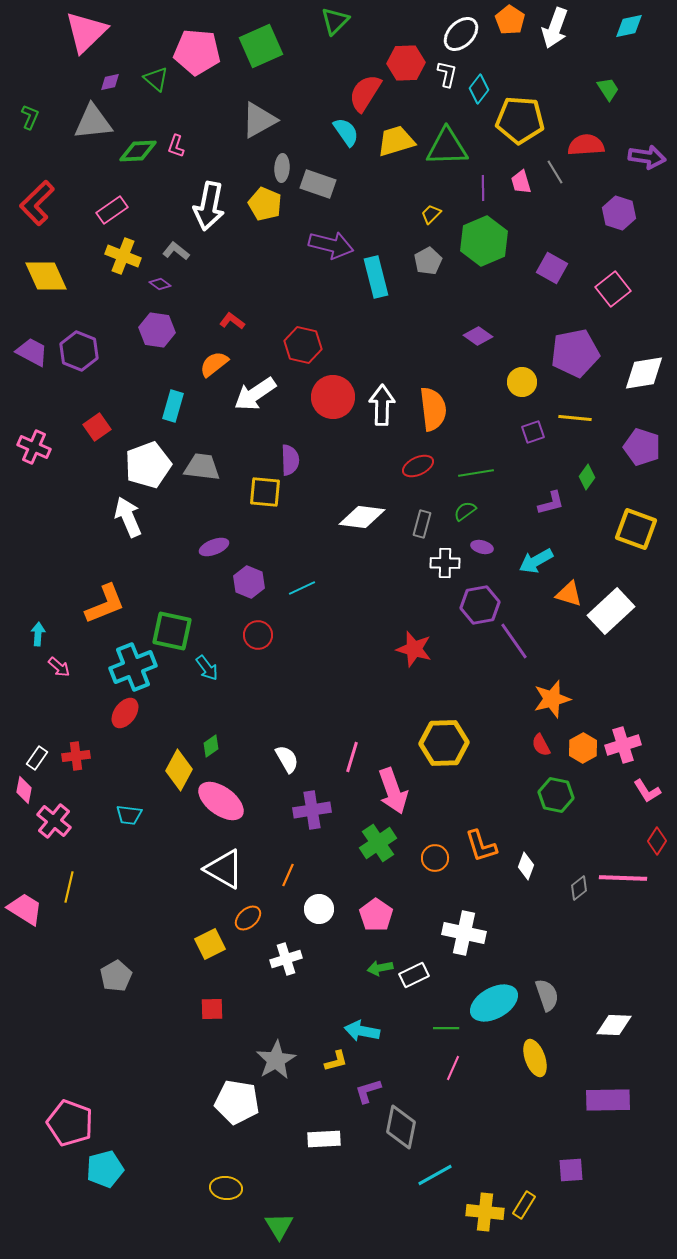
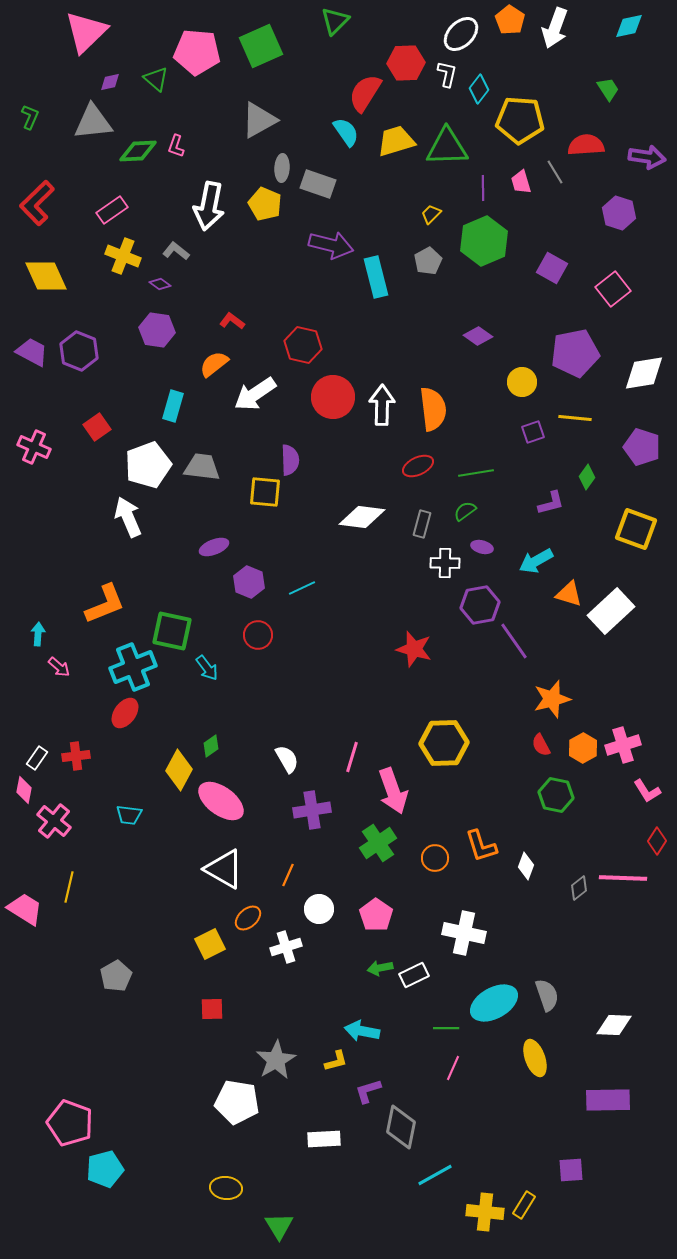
white cross at (286, 959): moved 12 px up
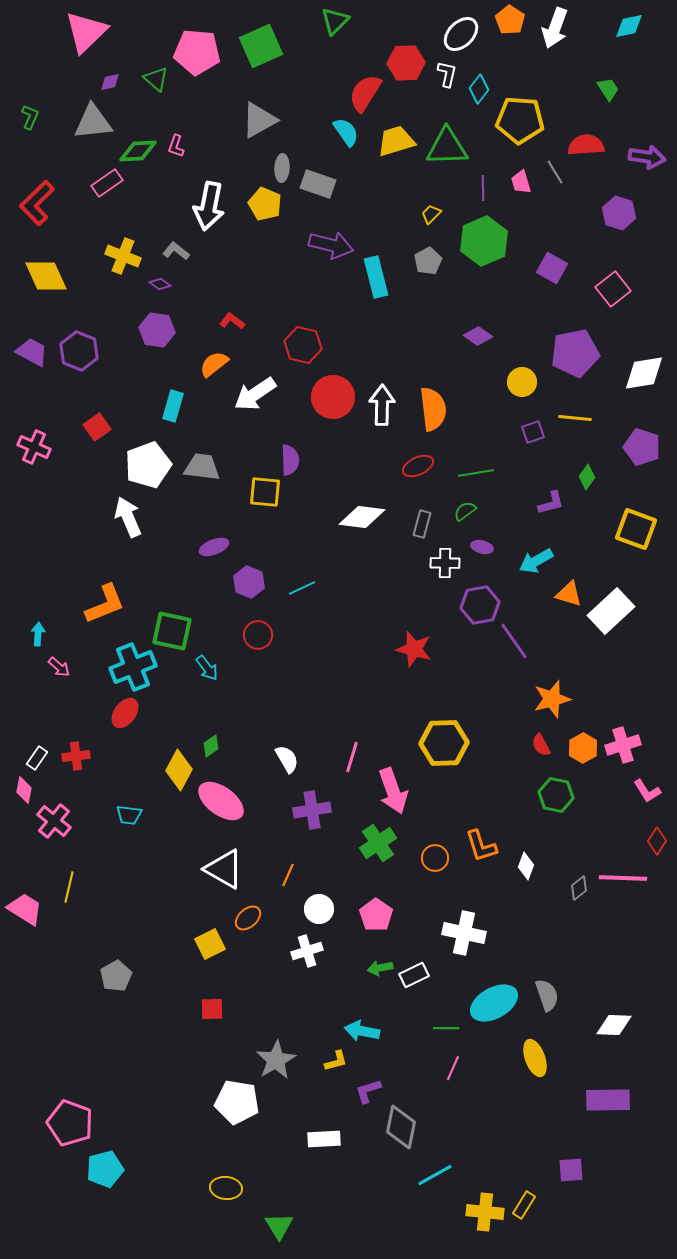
pink rectangle at (112, 210): moved 5 px left, 27 px up
white cross at (286, 947): moved 21 px right, 4 px down
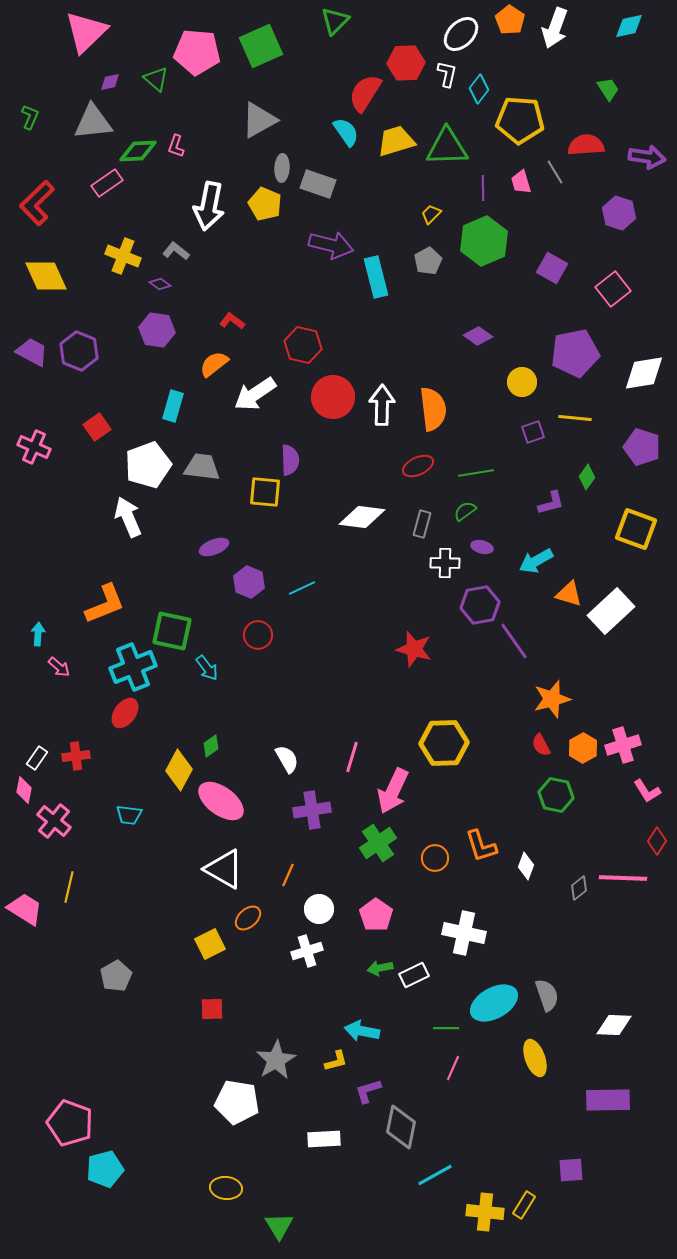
pink arrow at (393, 791): rotated 45 degrees clockwise
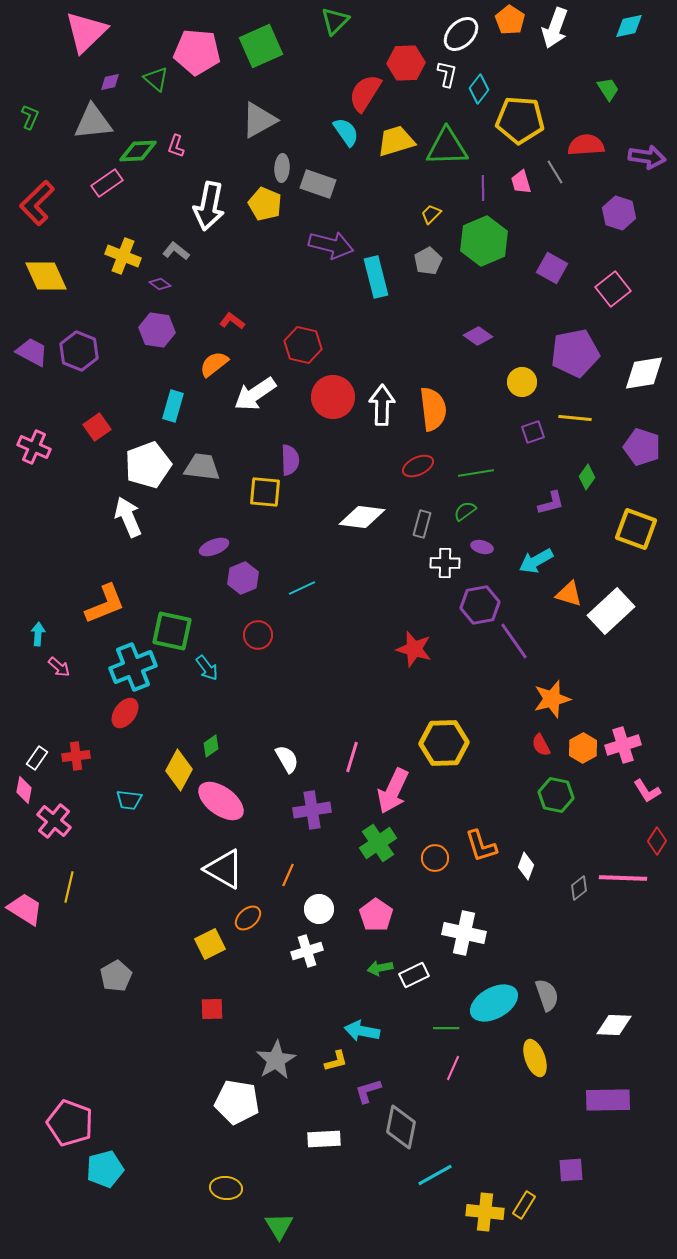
purple hexagon at (249, 582): moved 6 px left, 4 px up; rotated 16 degrees clockwise
cyan trapezoid at (129, 815): moved 15 px up
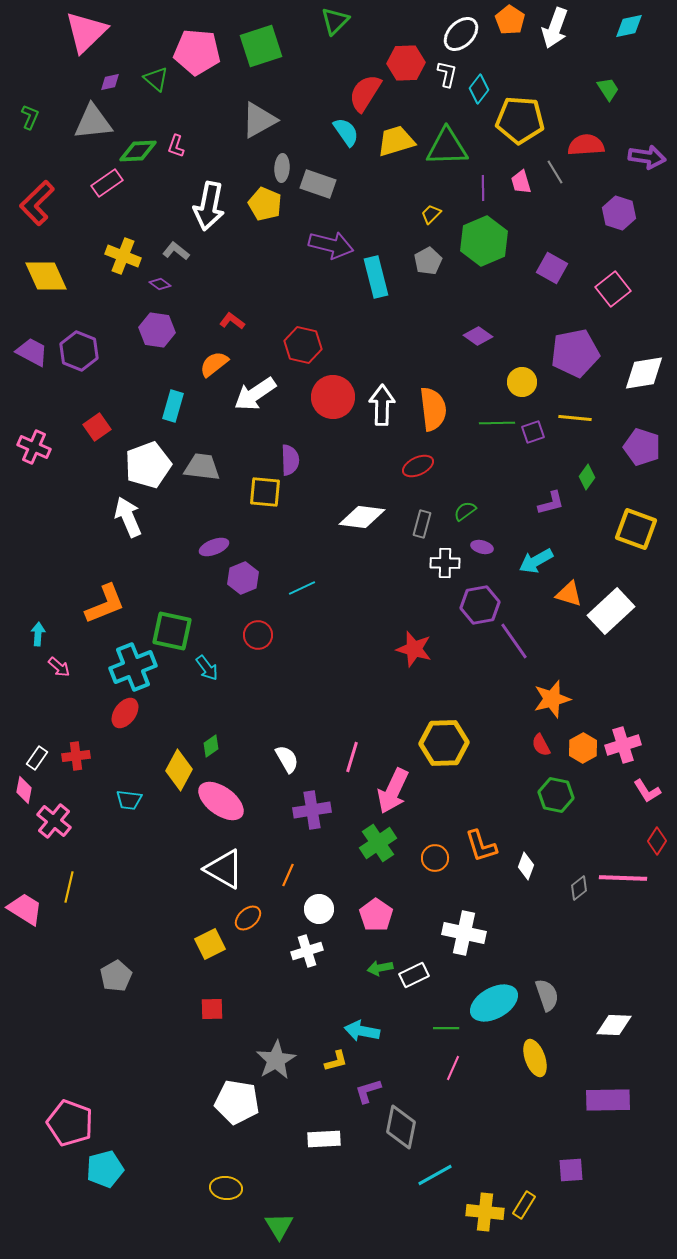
green square at (261, 46): rotated 6 degrees clockwise
green line at (476, 473): moved 21 px right, 50 px up; rotated 8 degrees clockwise
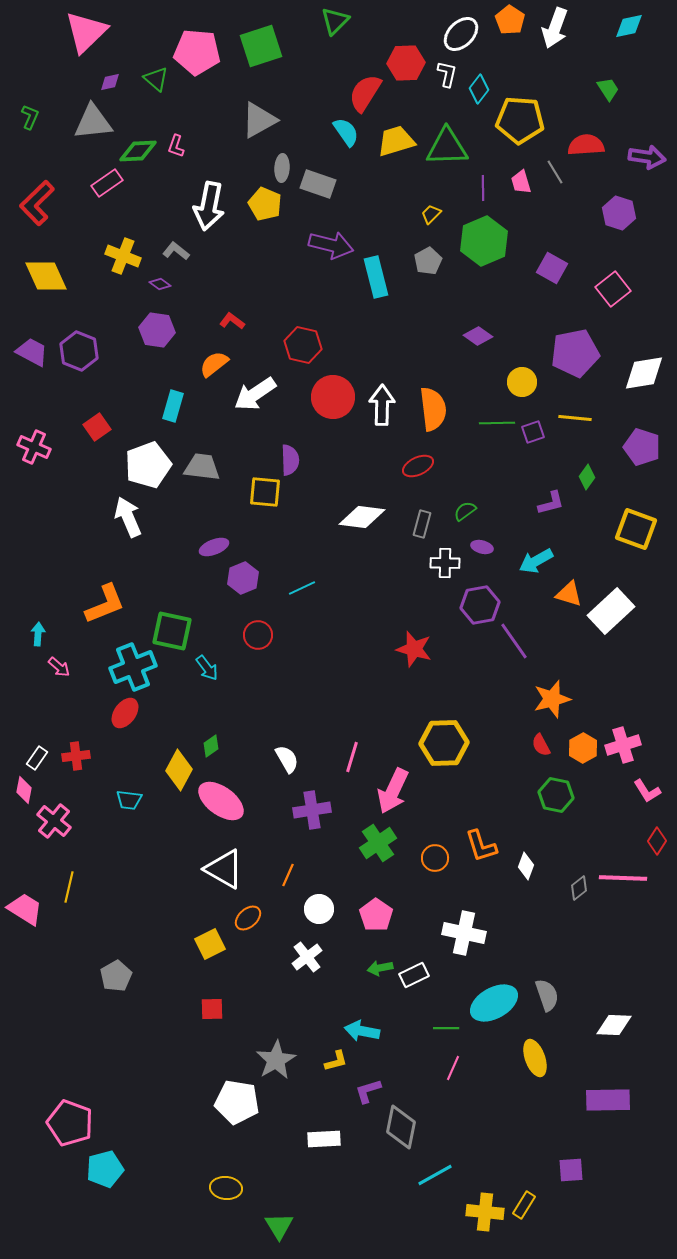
white cross at (307, 951): moved 6 px down; rotated 20 degrees counterclockwise
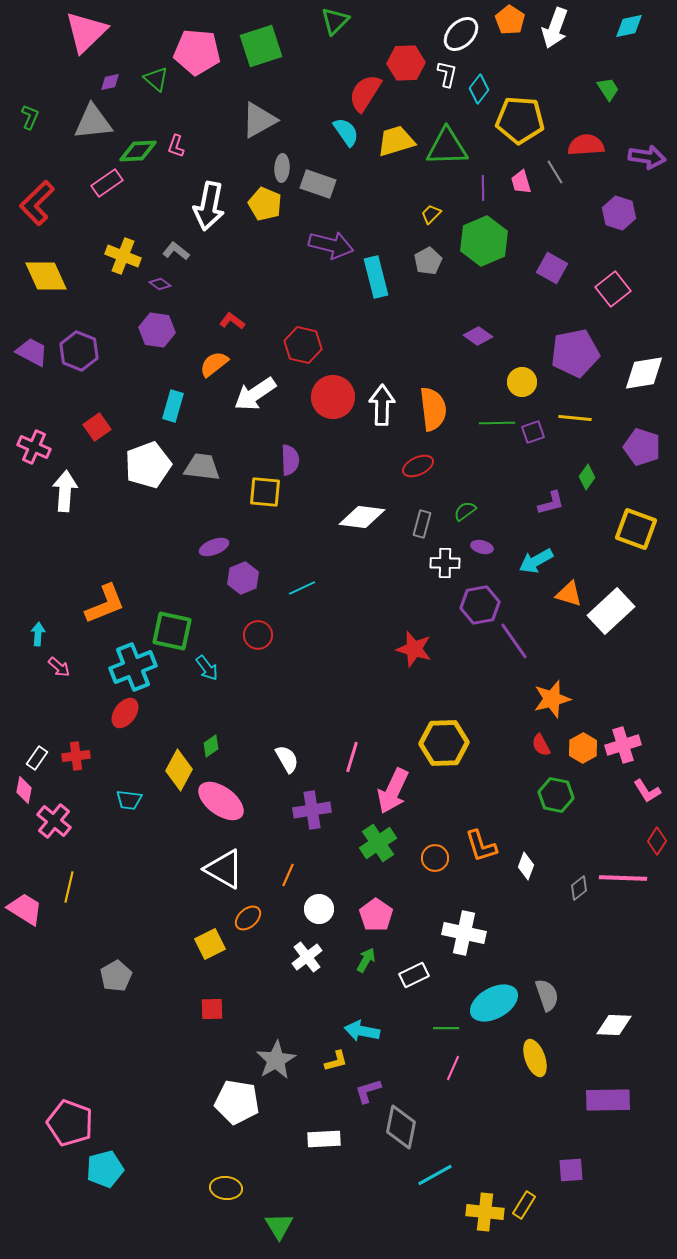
white arrow at (128, 517): moved 63 px left, 26 px up; rotated 27 degrees clockwise
green arrow at (380, 968): moved 14 px left, 8 px up; rotated 130 degrees clockwise
